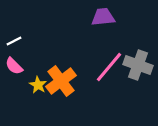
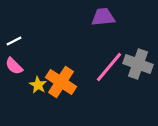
gray cross: moved 1 px up
orange cross: moved 1 px down; rotated 20 degrees counterclockwise
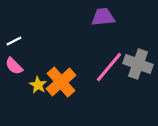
orange cross: rotated 16 degrees clockwise
